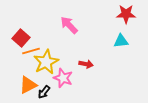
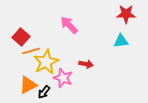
red square: moved 1 px up
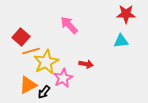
pink star: rotated 24 degrees clockwise
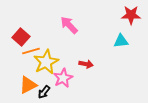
red star: moved 5 px right, 1 px down
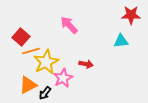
black arrow: moved 1 px right, 1 px down
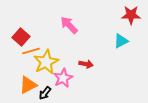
cyan triangle: rotated 21 degrees counterclockwise
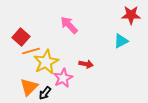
orange triangle: moved 1 px right, 2 px down; rotated 18 degrees counterclockwise
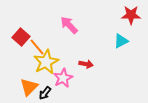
orange line: moved 6 px right, 4 px up; rotated 66 degrees clockwise
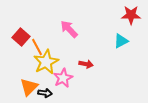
pink arrow: moved 4 px down
orange line: rotated 12 degrees clockwise
black arrow: rotated 120 degrees counterclockwise
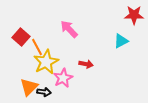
red star: moved 3 px right
black arrow: moved 1 px left, 1 px up
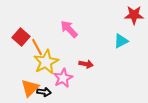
orange triangle: moved 1 px right, 1 px down
